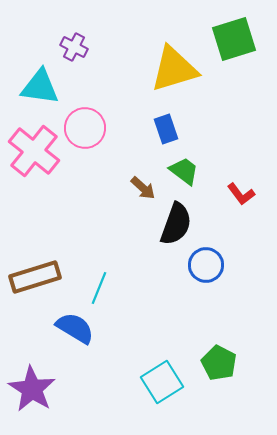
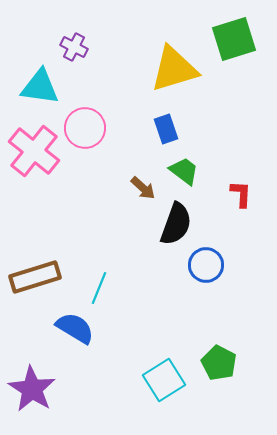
red L-shape: rotated 140 degrees counterclockwise
cyan square: moved 2 px right, 2 px up
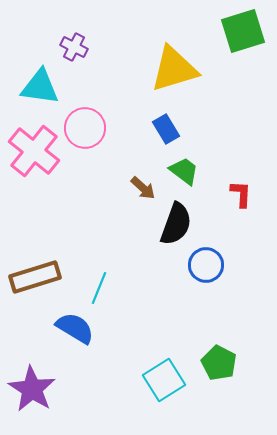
green square: moved 9 px right, 8 px up
blue rectangle: rotated 12 degrees counterclockwise
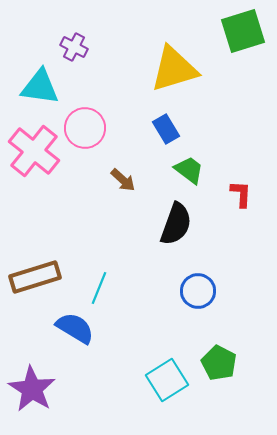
green trapezoid: moved 5 px right, 1 px up
brown arrow: moved 20 px left, 8 px up
blue circle: moved 8 px left, 26 px down
cyan square: moved 3 px right
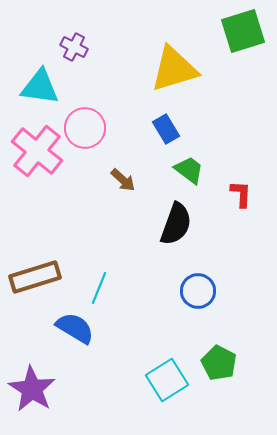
pink cross: moved 3 px right
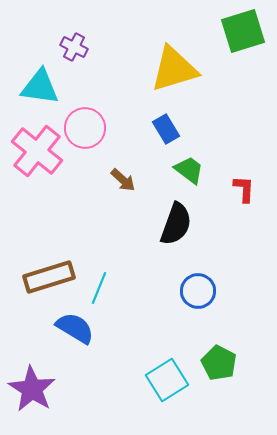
red L-shape: moved 3 px right, 5 px up
brown rectangle: moved 14 px right
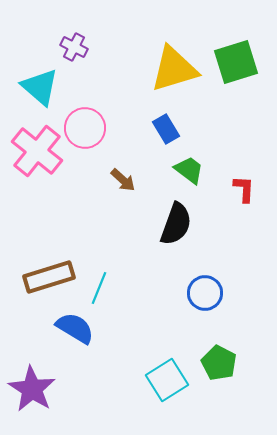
green square: moved 7 px left, 31 px down
cyan triangle: rotated 33 degrees clockwise
blue circle: moved 7 px right, 2 px down
